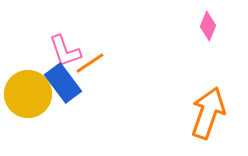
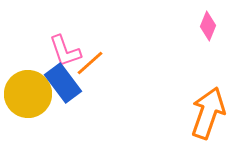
orange line: rotated 8 degrees counterclockwise
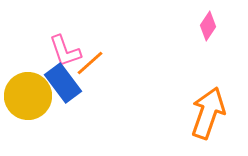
pink diamond: rotated 12 degrees clockwise
yellow circle: moved 2 px down
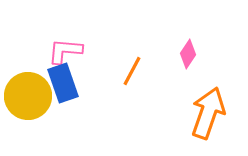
pink diamond: moved 20 px left, 28 px down
pink L-shape: rotated 114 degrees clockwise
orange line: moved 42 px right, 8 px down; rotated 20 degrees counterclockwise
blue rectangle: rotated 18 degrees clockwise
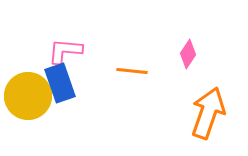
orange line: rotated 68 degrees clockwise
blue rectangle: moved 3 px left
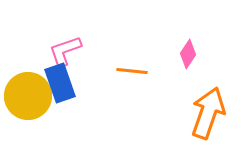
pink L-shape: rotated 24 degrees counterclockwise
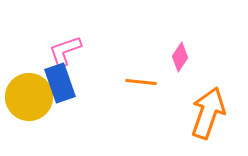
pink diamond: moved 8 px left, 3 px down
orange line: moved 9 px right, 11 px down
yellow circle: moved 1 px right, 1 px down
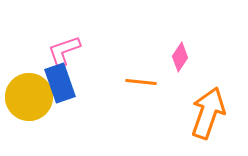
pink L-shape: moved 1 px left
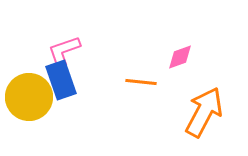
pink diamond: rotated 36 degrees clockwise
blue rectangle: moved 1 px right, 3 px up
orange arrow: moved 4 px left, 1 px up; rotated 9 degrees clockwise
